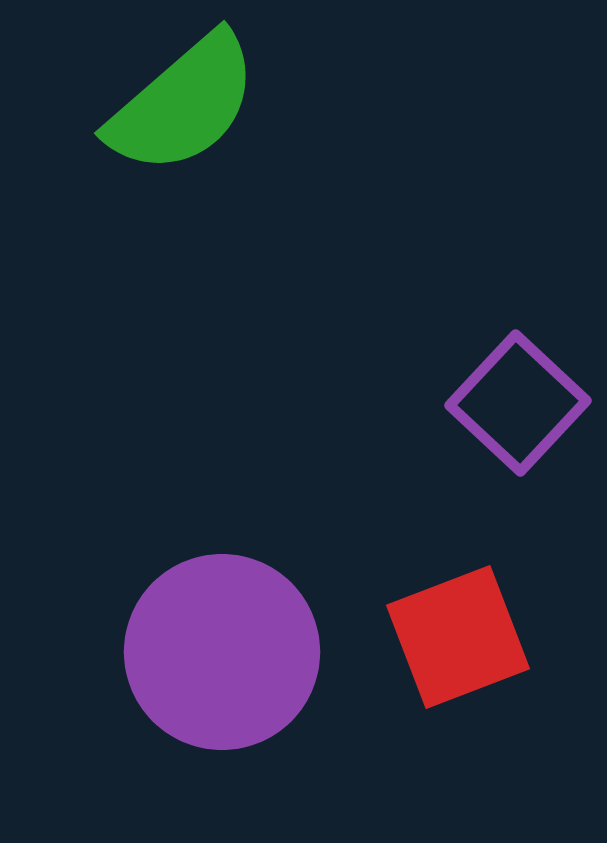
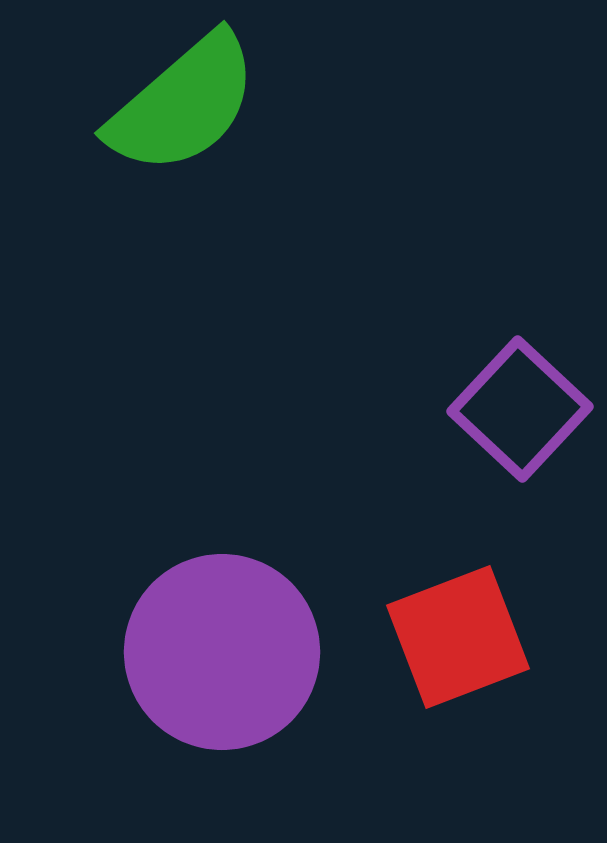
purple square: moved 2 px right, 6 px down
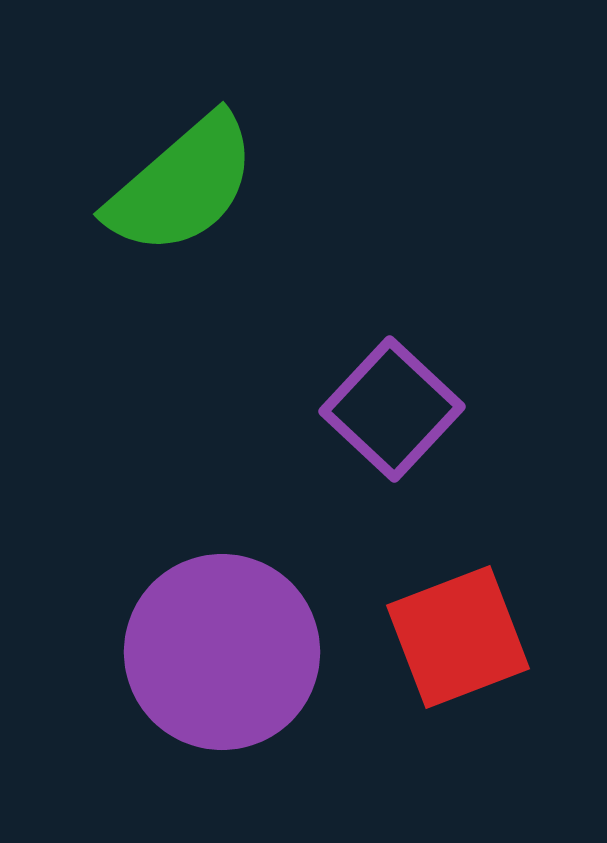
green semicircle: moved 1 px left, 81 px down
purple square: moved 128 px left
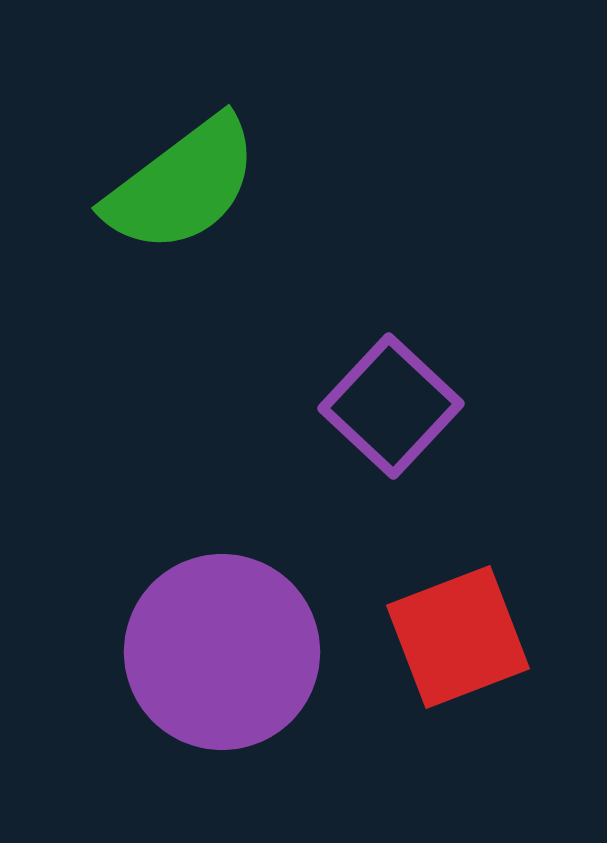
green semicircle: rotated 4 degrees clockwise
purple square: moved 1 px left, 3 px up
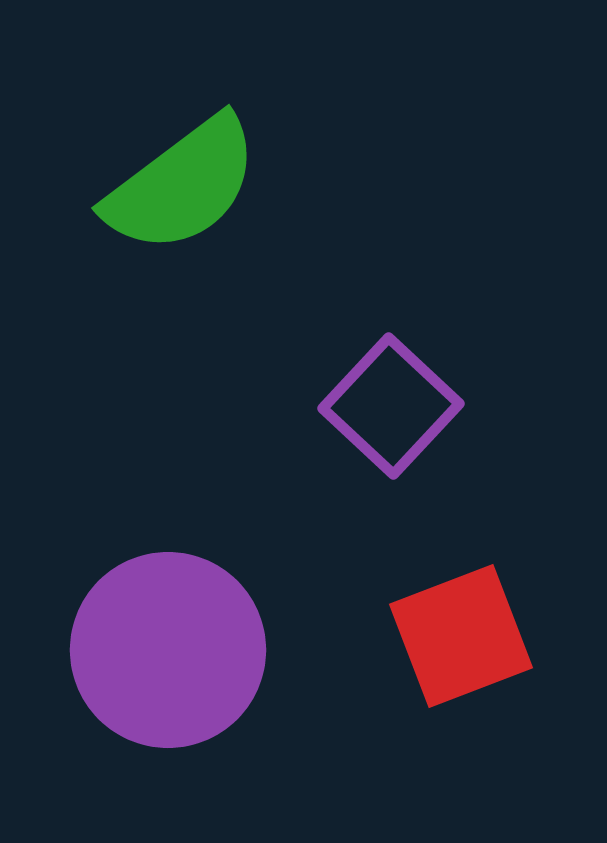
red square: moved 3 px right, 1 px up
purple circle: moved 54 px left, 2 px up
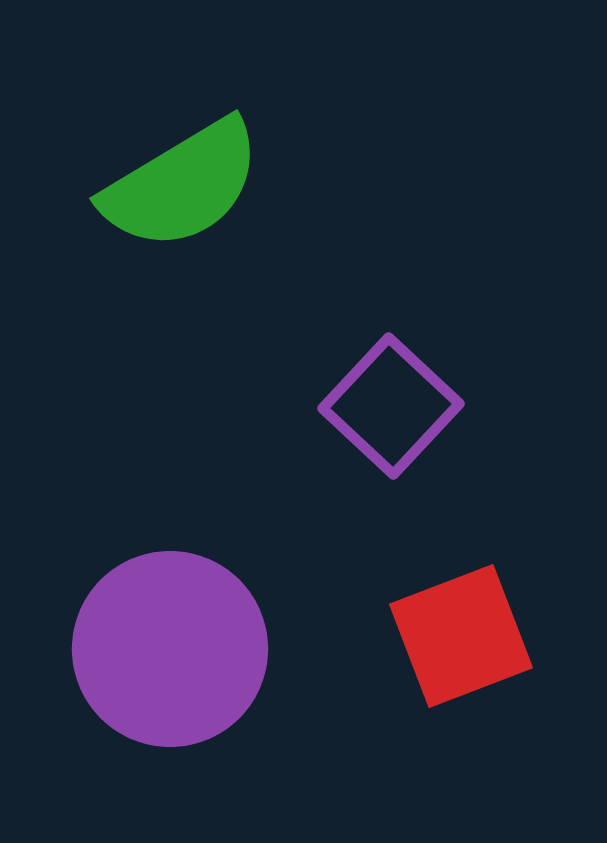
green semicircle: rotated 6 degrees clockwise
purple circle: moved 2 px right, 1 px up
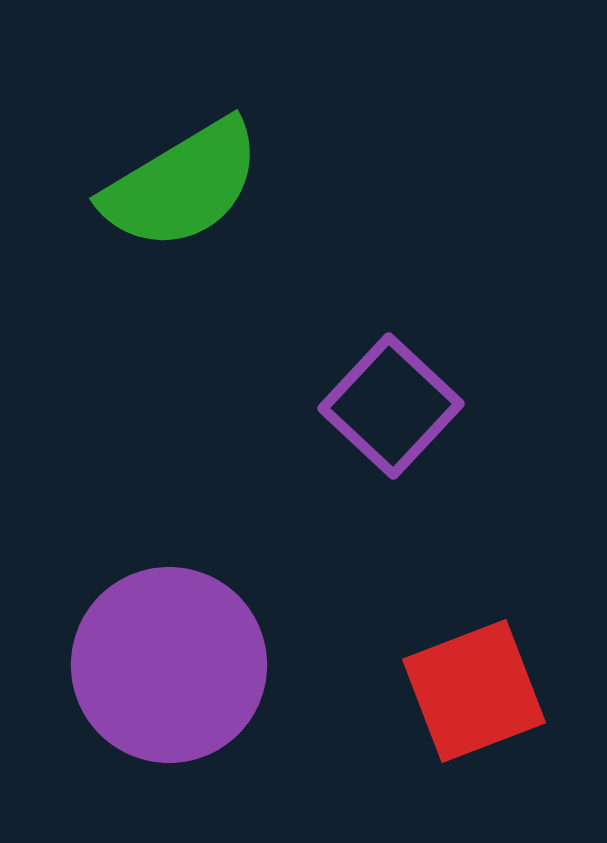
red square: moved 13 px right, 55 px down
purple circle: moved 1 px left, 16 px down
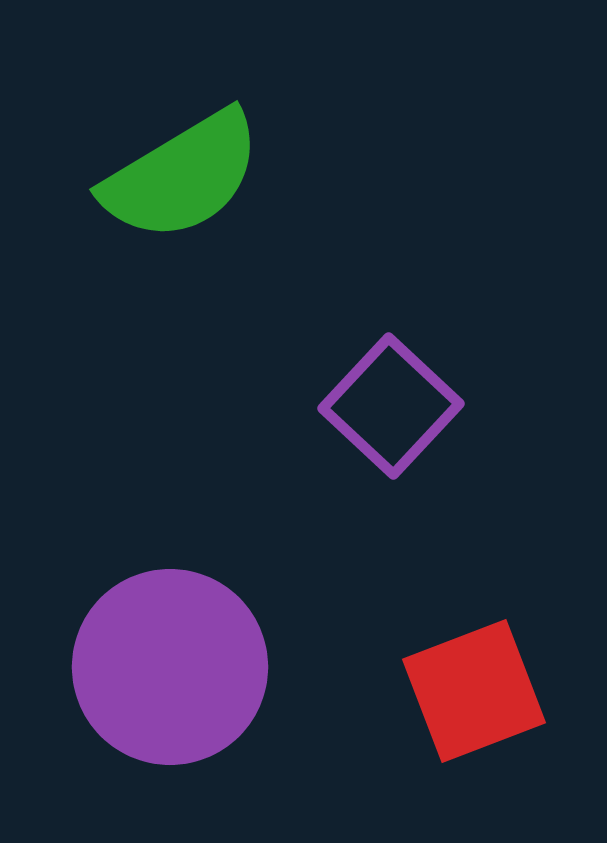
green semicircle: moved 9 px up
purple circle: moved 1 px right, 2 px down
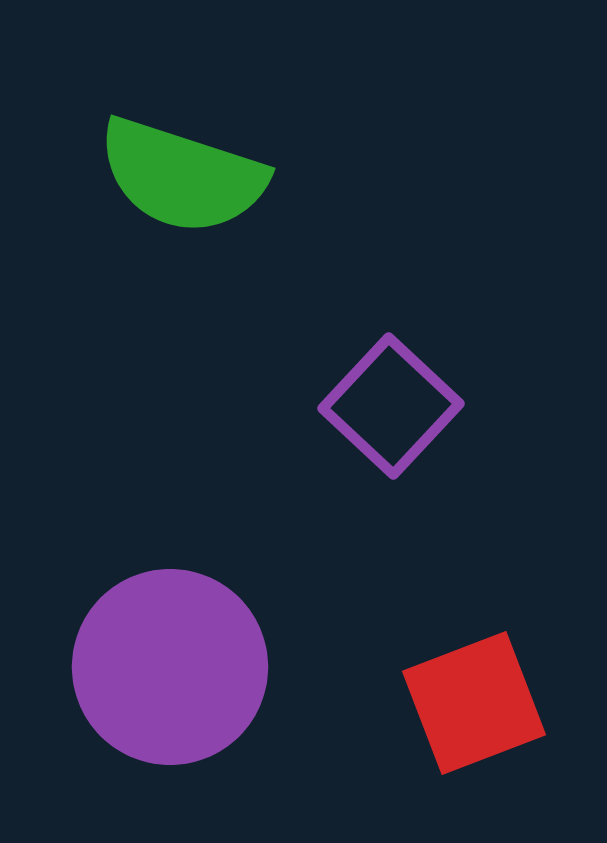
green semicircle: rotated 49 degrees clockwise
red square: moved 12 px down
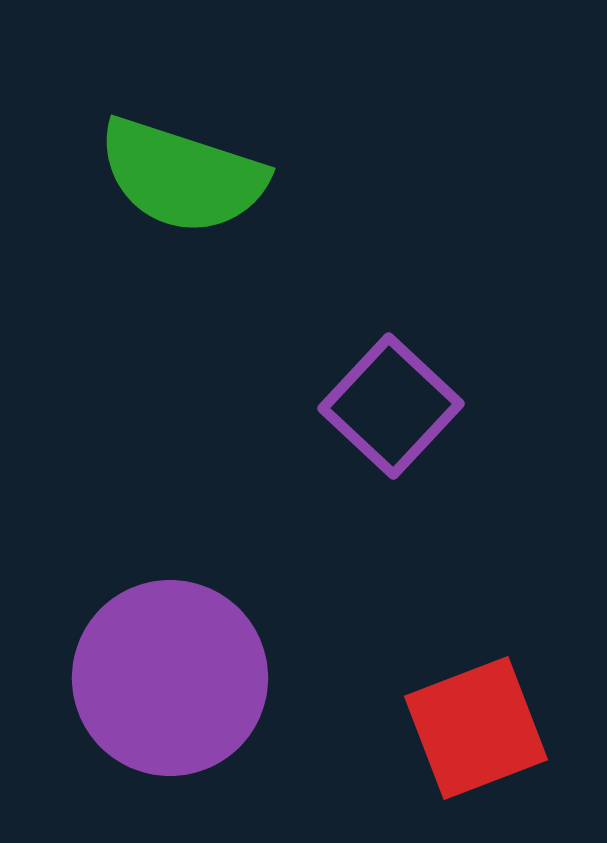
purple circle: moved 11 px down
red square: moved 2 px right, 25 px down
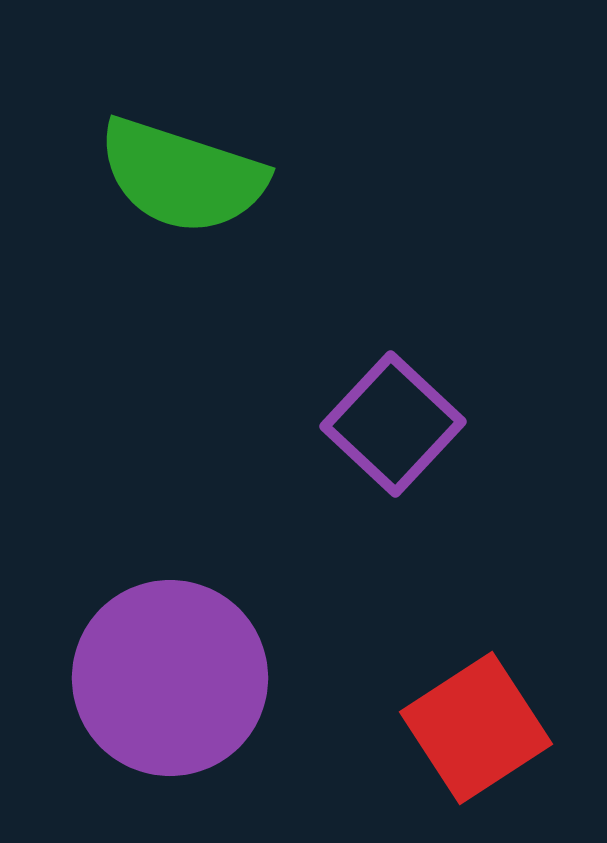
purple square: moved 2 px right, 18 px down
red square: rotated 12 degrees counterclockwise
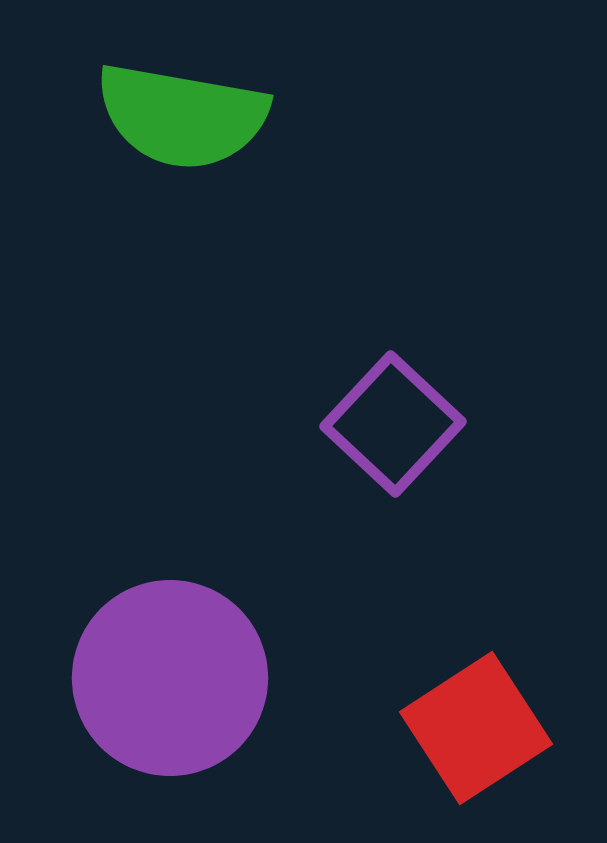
green semicircle: moved 60 px up; rotated 8 degrees counterclockwise
